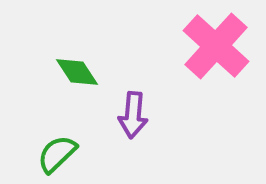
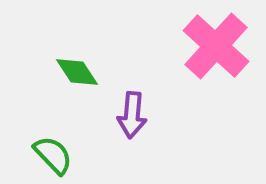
purple arrow: moved 1 px left
green semicircle: moved 4 px left, 1 px down; rotated 90 degrees clockwise
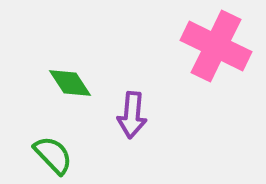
pink cross: rotated 16 degrees counterclockwise
green diamond: moved 7 px left, 11 px down
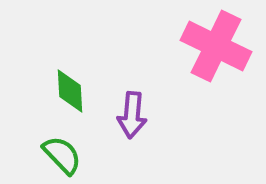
green diamond: moved 8 px down; rotated 30 degrees clockwise
green semicircle: moved 9 px right
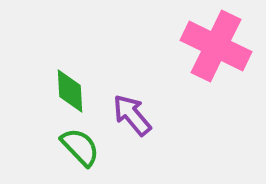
purple arrow: rotated 135 degrees clockwise
green semicircle: moved 18 px right, 8 px up
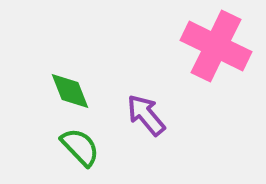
green diamond: rotated 18 degrees counterclockwise
purple arrow: moved 14 px right
